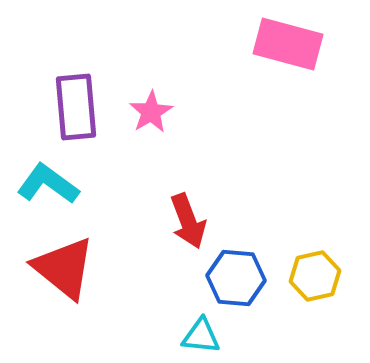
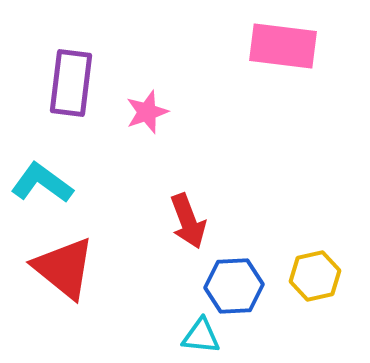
pink rectangle: moved 5 px left, 2 px down; rotated 8 degrees counterclockwise
purple rectangle: moved 5 px left, 24 px up; rotated 12 degrees clockwise
pink star: moved 4 px left; rotated 12 degrees clockwise
cyan L-shape: moved 6 px left, 1 px up
blue hexagon: moved 2 px left, 8 px down; rotated 8 degrees counterclockwise
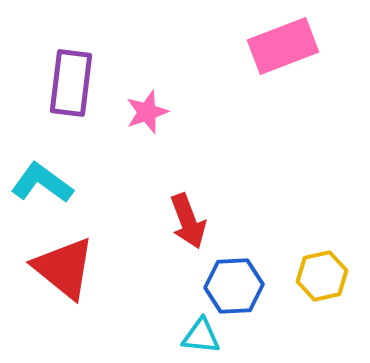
pink rectangle: rotated 28 degrees counterclockwise
yellow hexagon: moved 7 px right
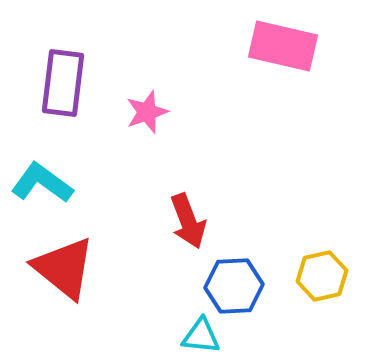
pink rectangle: rotated 34 degrees clockwise
purple rectangle: moved 8 px left
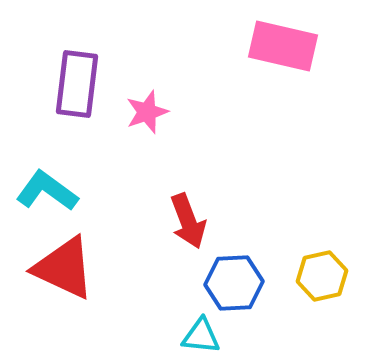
purple rectangle: moved 14 px right, 1 px down
cyan L-shape: moved 5 px right, 8 px down
red triangle: rotated 14 degrees counterclockwise
blue hexagon: moved 3 px up
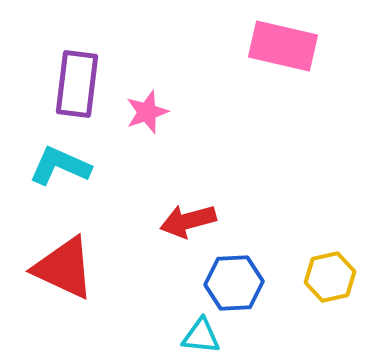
cyan L-shape: moved 13 px right, 25 px up; rotated 12 degrees counterclockwise
red arrow: rotated 96 degrees clockwise
yellow hexagon: moved 8 px right, 1 px down
